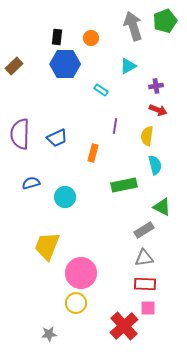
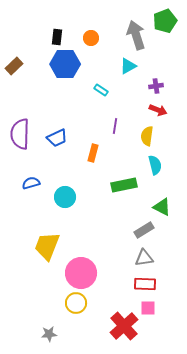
gray arrow: moved 3 px right, 9 px down
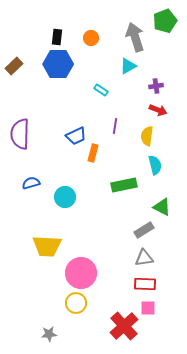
gray arrow: moved 1 px left, 2 px down
blue hexagon: moved 7 px left
blue trapezoid: moved 19 px right, 2 px up
yellow trapezoid: rotated 108 degrees counterclockwise
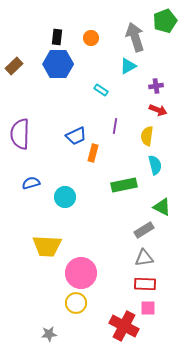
red cross: rotated 20 degrees counterclockwise
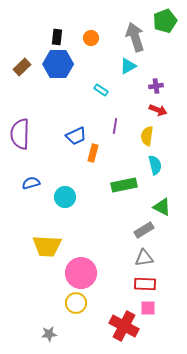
brown rectangle: moved 8 px right, 1 px down
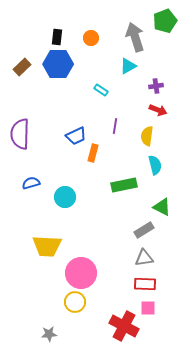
yellow circle: moved 1 px left, 1 px up
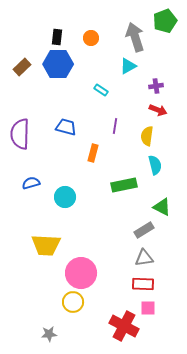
blue trapezoid: moved 10 px left, 9 px up; rotated 140 degrees counterclockwise
yellow trapezoid: moved 1 px left, 1 px up
red rectangle: moved 2 px left
yellow circle: moved 2 px left
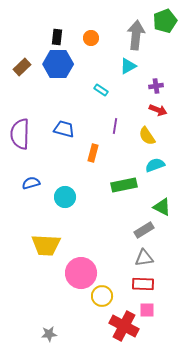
gray arrow: moved 1 px right, 2 px up; rotated 24 degrees clockwise
blue trapezoid: moved 2 px left, 2 px down
yellow semicircle: rotated 42 degrees counterclockwise
cyan semicircle: rotated 96 degrees counterclockwise
yellow circle: moved 29 px right, 6 px up
pink square: moved 1 px left, 2 px down
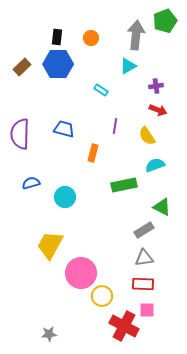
yellow trapezoid: moved 4 px right; rotated 116 degrees clockwise
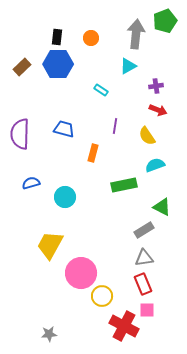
gray arrow: moved 1 px up
red rectangle: rotated 65 degrees clockwise
